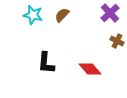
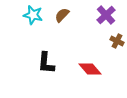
purple cross: moved 4 px left, 2 px down
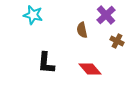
brown semicircle: moved 20 px right, 15 px down; rotated 56 degrees counterclockwise
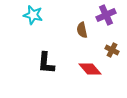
purple cross: rotated 18 degrees clockwise
brown cross: moved 5 px left, 9 px down
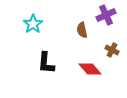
cyan star: moved 9 px down; rotated 24 degrees clockwise
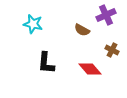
cyan star: rotated 24 degrees counterclockwise
brown semicircle: rotated 49 degrees counterclockwise
